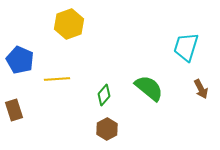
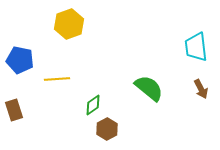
cyan trapezoid: moved 10 px right; rotated 24 degrees counterclockwise
blue pentagon: rotated 12 degrees counterclockwise
green diamond: moved 11 px left, 10 px down; rotated 15 degrees clockwise
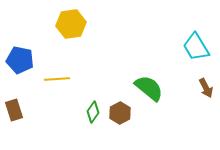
yellow hexagon: moved 2 px right; rotated 12 degrees clockwise
cyan trapezoid: rotated 24 degrees counterclockwise
brown arrow: moved 5 px right, 1 px up
green diamond: moved 7 px down; rotated 20 degrees counterclockwise
brown hexagon: moved 13 px right, 16 px up
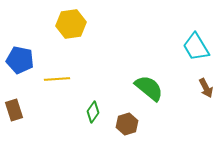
brown hexagon: moved 7 px right, 11 px down; rotated 10 degrees clockwise
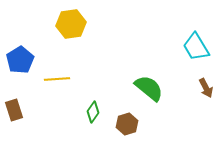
blue pentagon: rotated 28 degrees clockwise
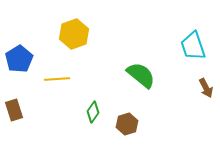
yellow hexagon: moved 3 px right, 10 px down; rotated 12 degrees counterclockwise
cyan trapezoid: moved 3 px left, 1 px up; rotated 12 degrees clockwise
blue pentagon: moved 1 px left, 1 px up
green semicircle: moved 8 px left, 13 px up
